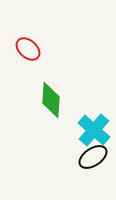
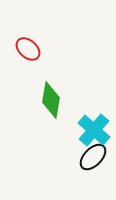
green diamond: rotated 6 degrees clockwise
black ellipse: rotated 12 degrees counterclockwise
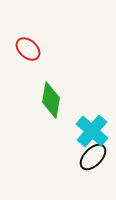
cyan cross: moved 2 px left, 1 px down
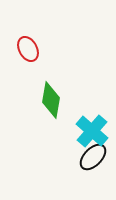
red ellipse: rotated 20 degrees clockwise
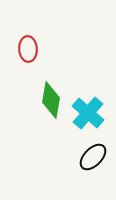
red ellipse: rotated 25 degrees clockwise
cyan cross: moved 4 px left, 18 px up
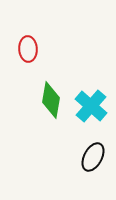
cyan cross: moved 3 px right, 7 px up
black ellipse: rotated 16 degrees counterclockwise
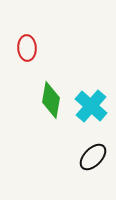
red ellipse: moved 1 px left, 1 px up
black ellipse: rotated 16 degrees clockwise
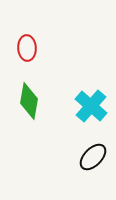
green diamond: moved 22 px left, 1 px down
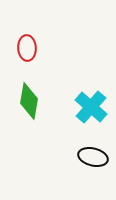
cyan cross: moved 1 px down
black ellipse: rotated 60 degrees clockwise
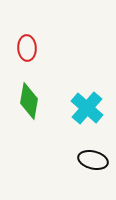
cyan cross: moved 4 px left, 1 px down
black ellipse: moved 3 px down
